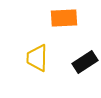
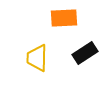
black rectangle: moved 9 px up
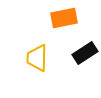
orange rectangle: rotated 8 degrees counterclockwise
